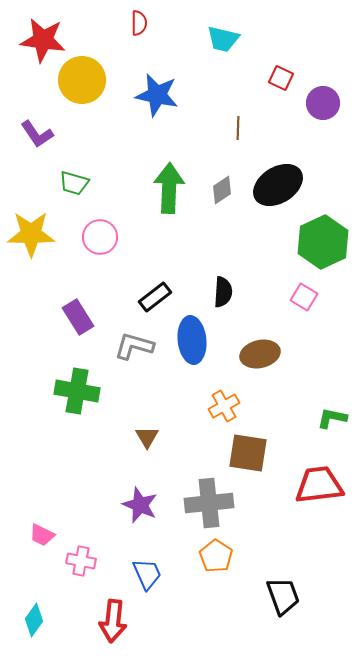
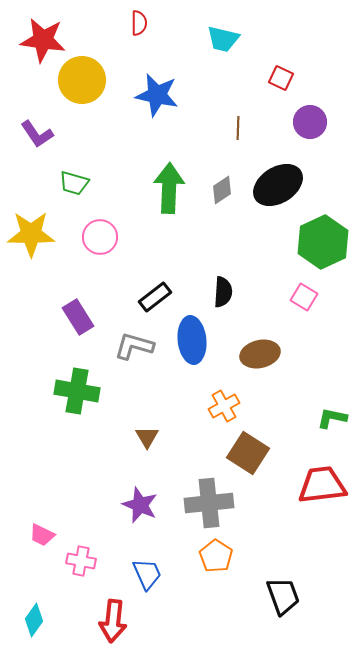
purple circle: moved 13 px left, 19 px down
brown square: rotated 24 degrees clockwise
red trapezoid: moved 3 px right
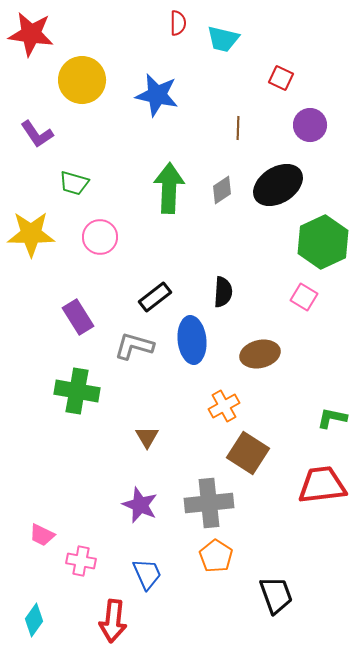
red semicircle: moved 39 px right
red star: moved 12 px left, 6 px up
purple circle: moved 3 px down
black trapezoid: moved 7 px left, 1 px up
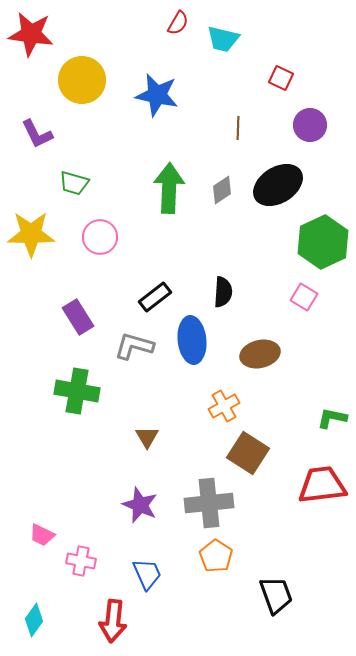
red semicircle: rotated 30 degrees clockwise
purple L-shape: rotated 8 degrees clockwise
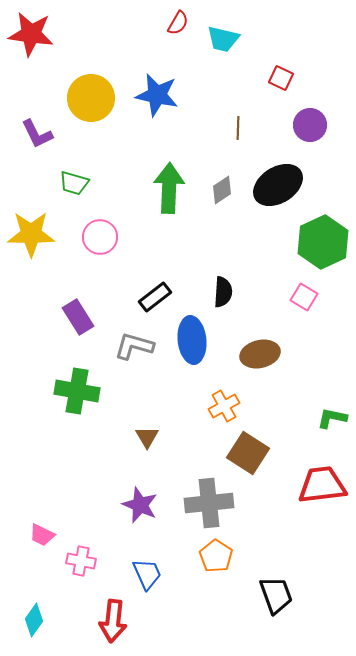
yellow circle: moved 9 px right, 18 px down
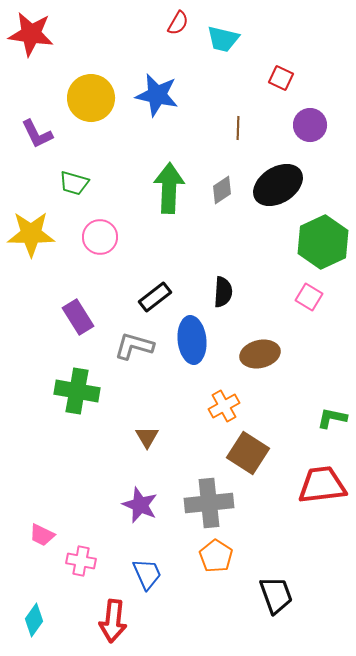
pink square: moved 5 px right
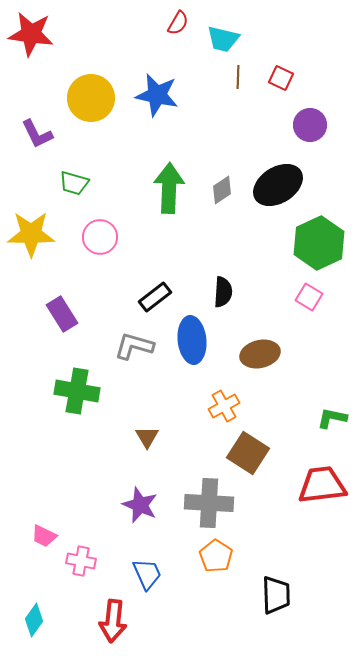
brown line: moved 51 px up
green hexagon: moved 4 px left, 1 px down
purple rectangle: moved 16 px left, 3 px up
gray cross: rotated 9 degrees clockwise
pink trapezoid: moved 2 px right, 1 px down
black trapezoid: rotated 18 degrees clockwise
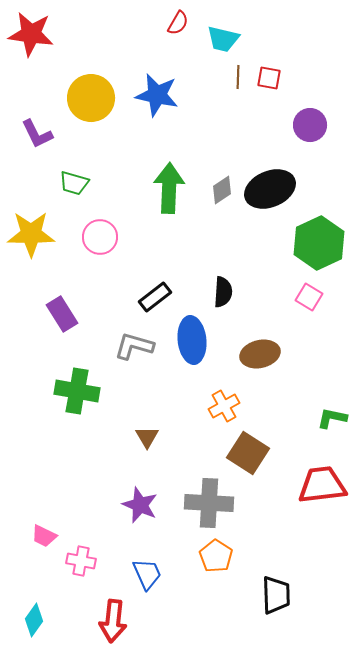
red square: moved 12 px left; rotated 15 degrees counterclockwise
black ellipse: moved 8 px left, 4 px down; rotated 9 degrees clockwise
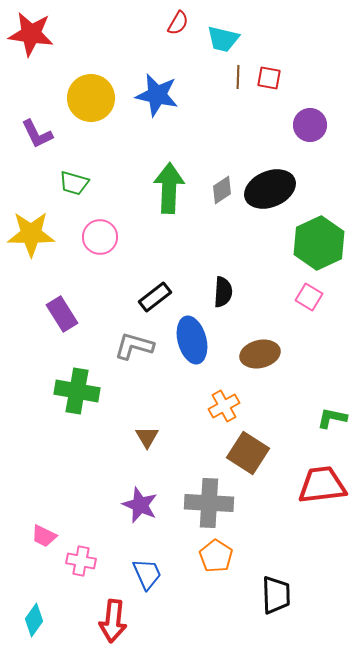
blue ellipse: rotated 9 degrees counterclockwise
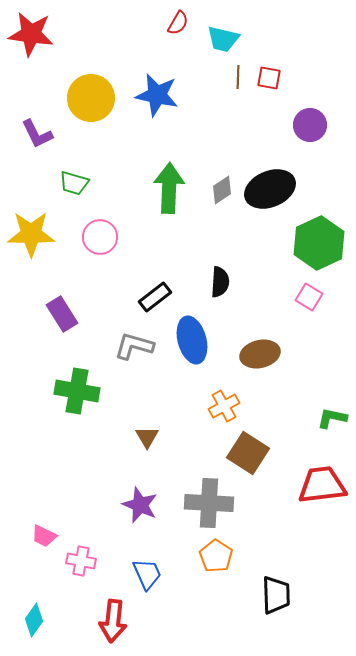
black semicircle: moved 3 px left, 10 px up
